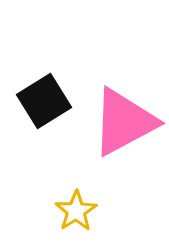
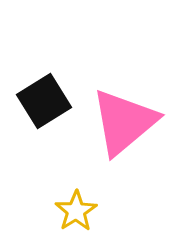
pink triangle: rotated 12 degrees counterclockwise
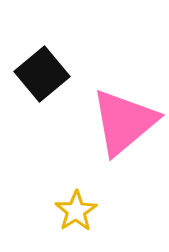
black square: moved 2 px left, 27 px up; rotated 8 degrees counterclockwise
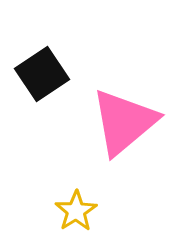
black square: rotated 6 degrees clockwise
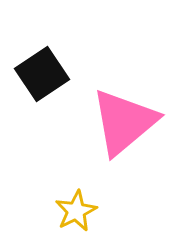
yellow star: rotated 6 degrees clockwise
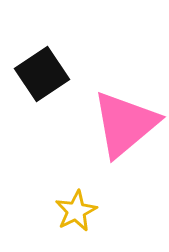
pink triangle: moved 1 px right, 2 px down
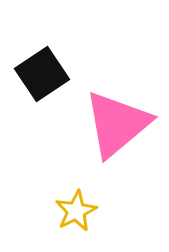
pink triangle: moved 8 px left
